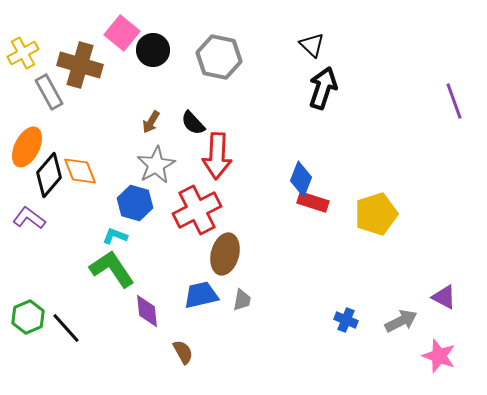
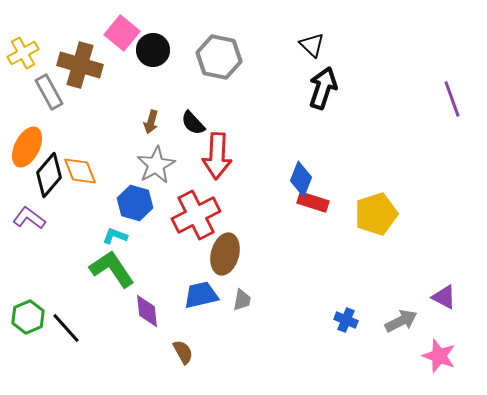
purple line: moved 2 px left, 2 px up
brown arrow: rotated 15 degrees counterclockwise
red cross: moved 1 px left, 5 px down
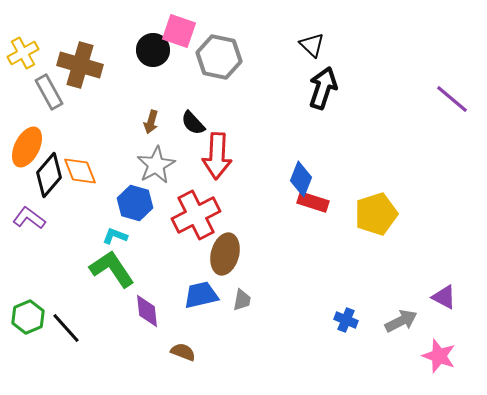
pink square: moved 57 px right, 2 px up; rotated 20 degrees counterclockwise
purple line: rotated 30 degrees counterclockwise
brown semicircle: rotated 40 degrees counterclockwise
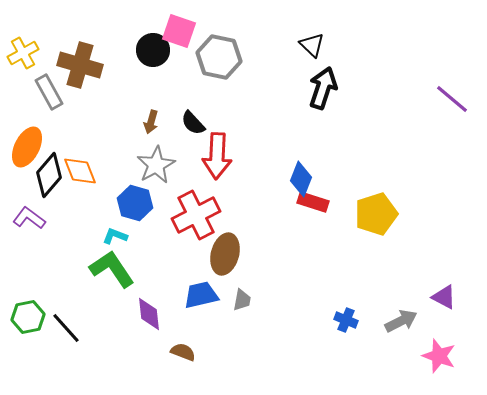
purple diamond: moved 2 px right, 3 px down
green hexagon: rotated 12 degrees clockwise
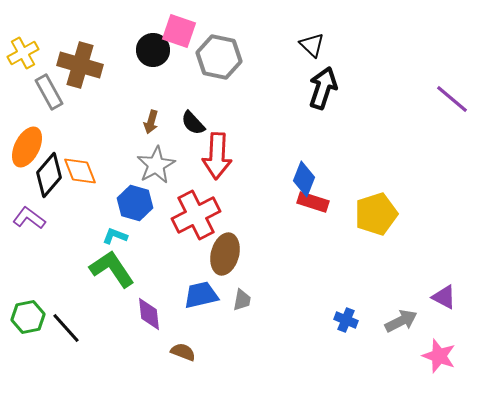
blue diamond: moved 3 px right
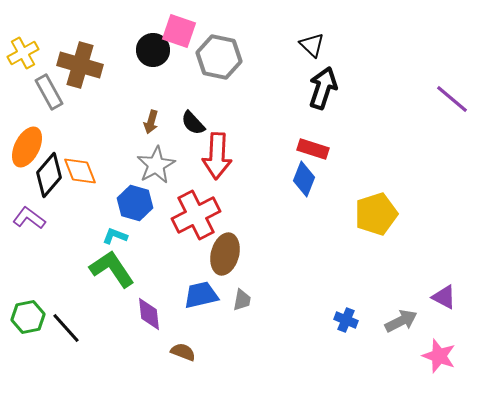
red rectangle: moved 53 px up
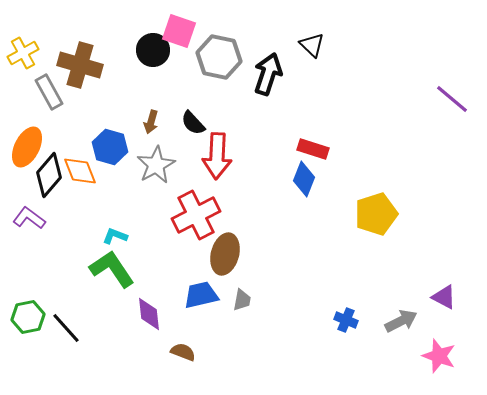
black arrow: moved 55 px left, 14 px up
blue hexagon: moved 25 px left, 56 px up
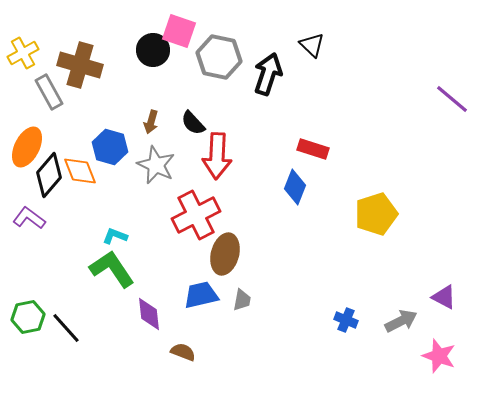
gray star: rotated 18 degrees counterclockwise
blue diamond: moved 9 px left, 8 px down
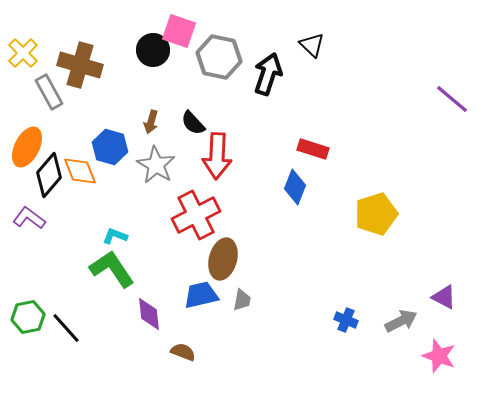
yellow cross: rotated 16 degrees counterclockwise
gray star: rotated 6 degrees clockwise
brown ellipse: moved 2 px left, 5 px down
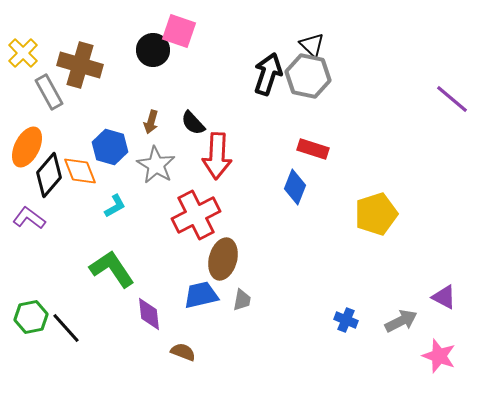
gray hexagon: moved 89 px right, 19 px down
cyan L-shape: moved 30 px up; rotated 130 degrees clockwise
green hexagon: moved 3 px right
